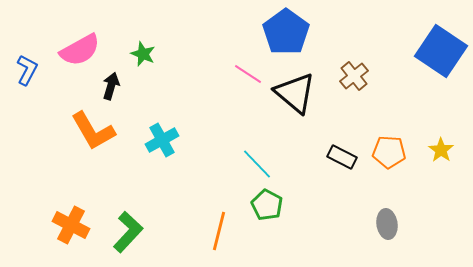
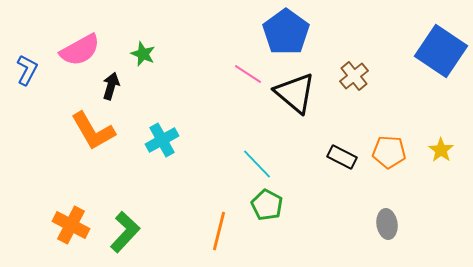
green L-shape: moved 3 px left
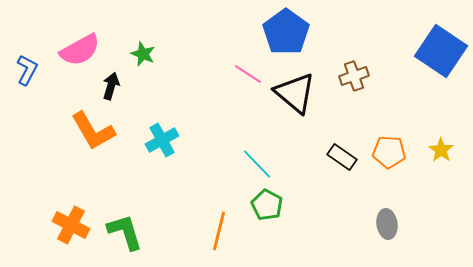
brown cross: rotated 20 degrees clockwise
black rectangle: rotated 8 degrees clockwise
green L-shape: rotated 60 degrees counterclockwise
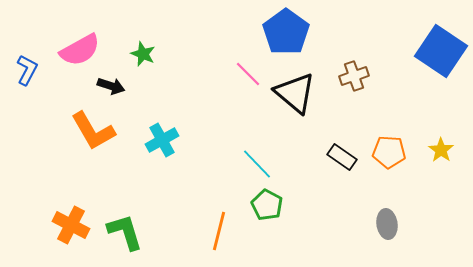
pink line: rotated 12 degrees clockwise
black arrow: rotated 92 degrees clockwise
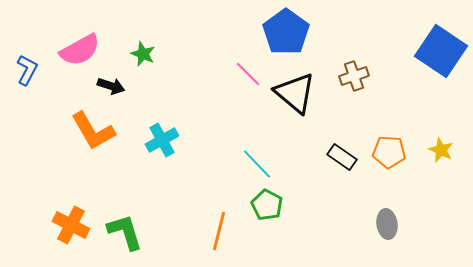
yellow star: rotated 10 degrees counterclockwise
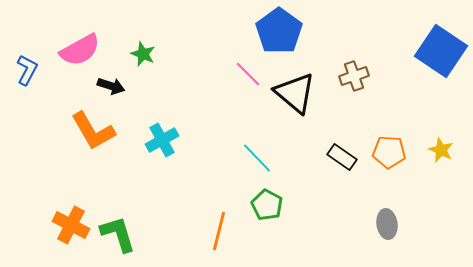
blue pentagon: moved 7 px left, 1 px up
cyan line: moved 6 px up
green L-shape: moved 7 px left, 2 px down
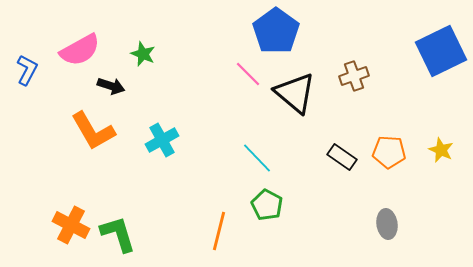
blue pentagon: moved 3 px left
blue square: rotated 30 degrees clockwise
